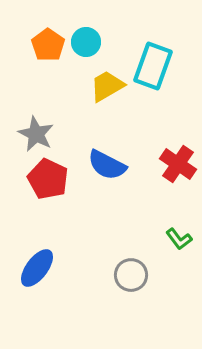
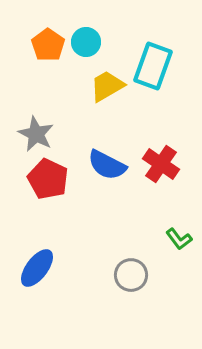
red cross: moved 17 px left
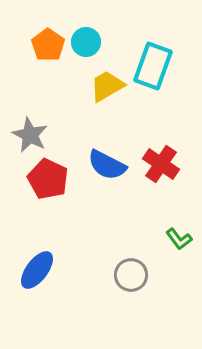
gray star: moved 6 px left, 1 px down
blue ellipse: moved 2 px down
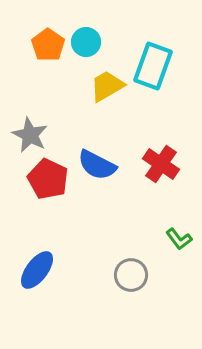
blue semicircle: moved 10 px left
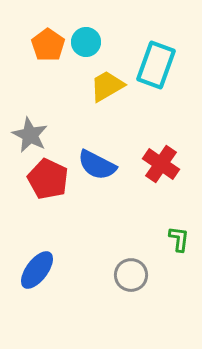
cyan rectangle: moved 3 px right, 1 px up
green L-shape: rotated 136 degrees counterclockwise
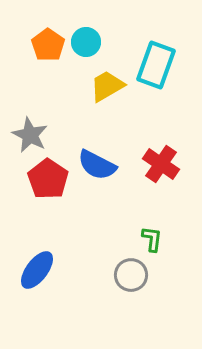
red pentagon: rotated 9 degrees clockwise
green L-shape: moved 27 px left
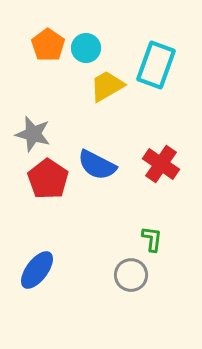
cyan circle: moved 6 px down
gray star: moved 3 px right, 1 px up; rotated 12 degrees counterclockwise
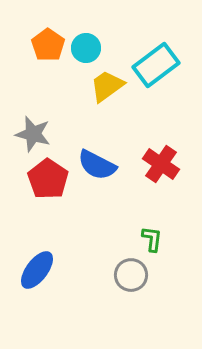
cyan rectangle: rotated 33 degrees clockwise
yellow trapezoid: rotated 6 degrees counterclockwise
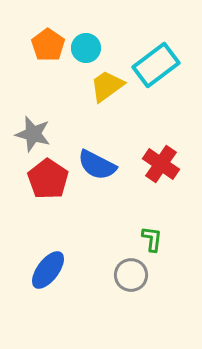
blue ellipse: moved 11 px right
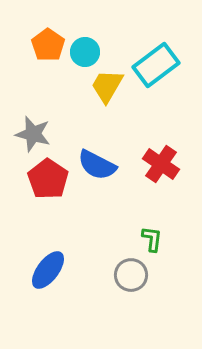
cyan circle: moved 1 px left, 4 px down
yellow trapezoid: rotated 24 degrees counterclockwise
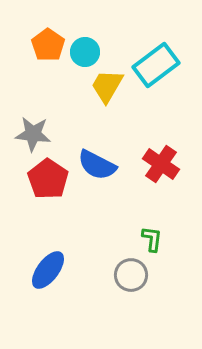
gray star: rotated 9 degrees counterclockwise
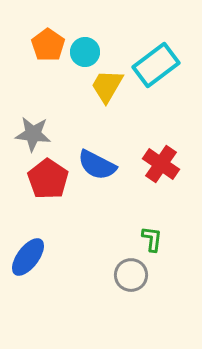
blue ellipse: moved 20 px left, 13 px up
